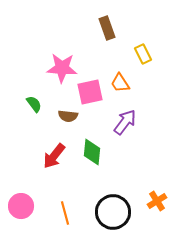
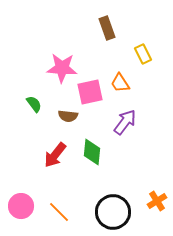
red arrow: moved 1 px right, 1 px up
orange line: moved 6 px left, 1 px up; rotated 30 degrees counterclockwise
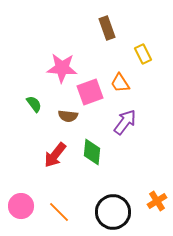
pink square: rotated 8 degrees counterclockwise
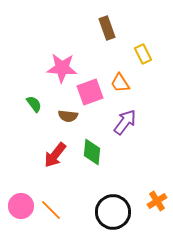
orange line: moved 8 px left, 2 px up
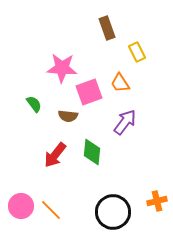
yellow rectangle: moved 6 px left, 2 px up
pink square: moved 1 px left
orange cross: rotated 18 degrees clockwise
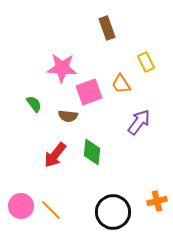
yellow rectangle: moved 9 px right, 10 px down
orange trapezoid: moved 1 px right, 1 px down
purple arrow: moved 14 px right
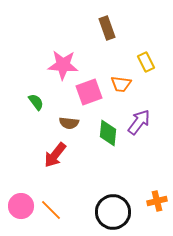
pink star: moved 1 px right, 3 px up
orange trapezoid: rotated 50 degrees counterclockwise
green semicircle: moved 2 px right, 2 px up
brown semicircle: moved 1 px right, 7 px down
green diamond: moved 16 px right, 19 px up
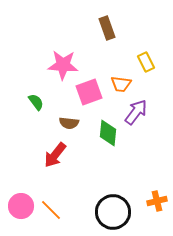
purple arrow: moved 3 px left, 10 px up
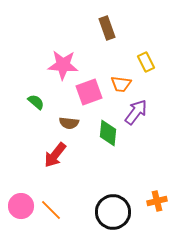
green semicircle: rotated 12 degrees counterclockwise
